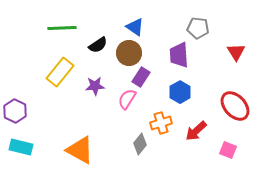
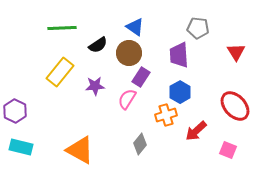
orange cross: moved 5 px right, 8 px up
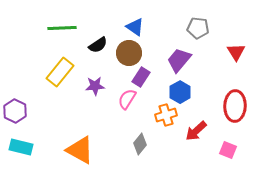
purple trapezoid: moved 5 px down; rotated 44 degrees clockwise
red ellipse: rotated 44 degrees clockwise
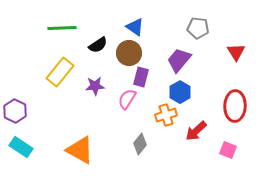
purple rectangle: rotated 18 degrees counterclockwise
cyan rectangle: rotated 20 degrees clockwise
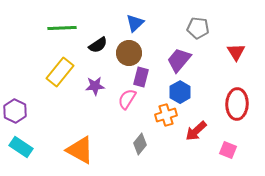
blue triangle: moved 4 px up; rotated 42 degrees clockwise
red ellipse: moved 2 px right, 2 px up
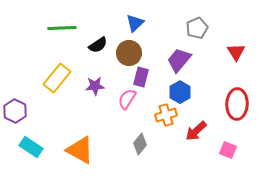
gray pentagon: moved 1 px left; rotated 30 degrees counterclockwise
yellow rectangle: moved 3 px left, 6 px down
cyan rectangle: moved 10 px right
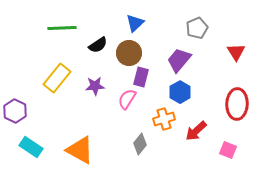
orange cross: moved 2 px left, 4 px down
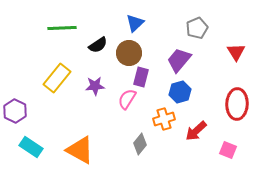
blue hexagon: rotated 15 degrees clockwise
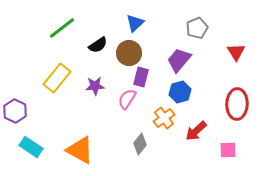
green line: rotated 36 degrees counterclockwise
orange cross: moved 1 px up; rotated 20 degrees counterclockwise
pink square: rotated 24 degrees counterclockwise
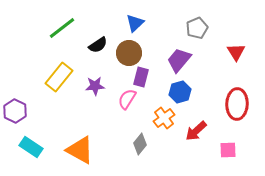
yellow rectangle: moved 2 px right, 1 px up
